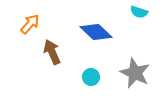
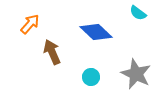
cyan semicircle: moved 1 px left, 1 px down; rotated 18 degrees clockwise
gray star: moved 1 px right, 1 px down
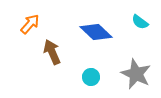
cyan semicircle: moved 2 px right, 9 px down
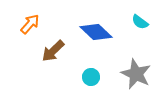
brown arrow: moved 1 px right, 1 px up; rotated 110 degrees counterclockwise
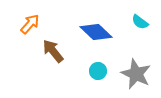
brown arrow: rotated 95 degrees clockwise
cyan circle: moved 7 px right, 6 px up
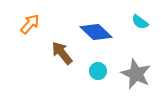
brown arrow: moved 9 px right, 2 px down
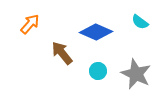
blue diamond: rotated 20 degrees counterclockwise
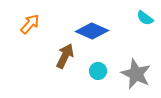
cyan semicircle: moved 5 px right, 4 px up
blue diamond: moved 4 px left, 1 px up
brown arrow: moved 3 px right, 3 px down; rotated 65 degrees clockwise
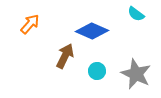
cyan semicircle: moved 9 px left, 4 px up
cyan circle: moved 1 px left
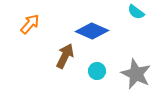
cyan semicircle: moved 2 px up
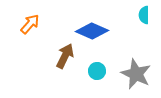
cyan semicircle: moved 8 px right, 3 px down; rotated 54 degrees clockwise
